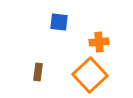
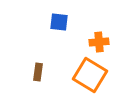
orange square: rotated 16 degrees counterclockwise
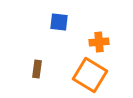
brown rectangle: moved 1 px left, 3 px up
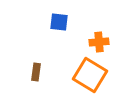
brown rectangle: moved 1 px left, 3 px down
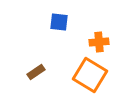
brown rectangle: rotated 48 degrees clockwise
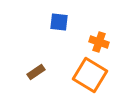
orange cross: rotated 24 degrees clockwise
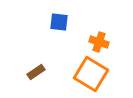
orange square: moved 1 px right, 1 px up
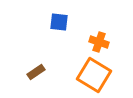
orange square: moved 3 px right, 1 px down
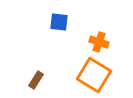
brown rectangle: moved 8 px down; rotated 24 degrees counterclockwise
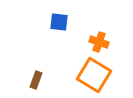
brown rectangle: rotated 12 degrees counterclockwise
